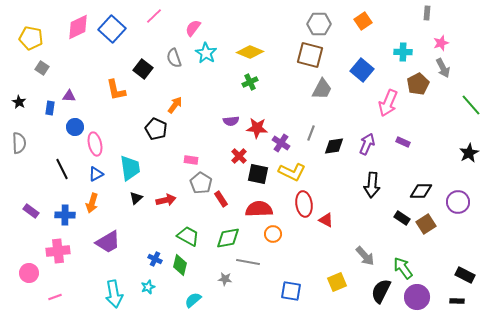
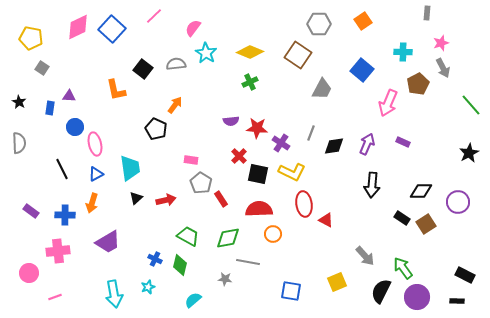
brown square at (310, 55): moved 12 px left; rotated 20 degrees clockwise
gray semicircle at (174, 58): moved 2 px right, 6 px down; rotated 102 degrees clockwise
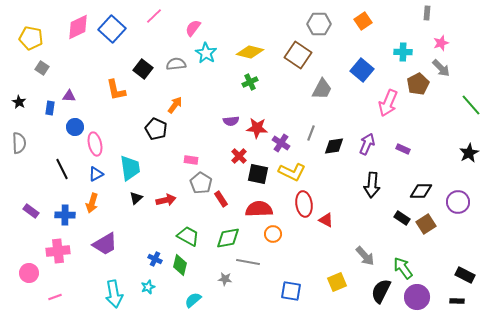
yellow diamond at (250, 52): rotated 8 degrees counterclockwise
gray arrow at (443, 68): moved 2 px left; rotated 18 degrees counterclockwise
purple rectangle at (403, 142): moved 7 px down
purple trapezoid at (108, 242): moved 3 px left, 2 px down
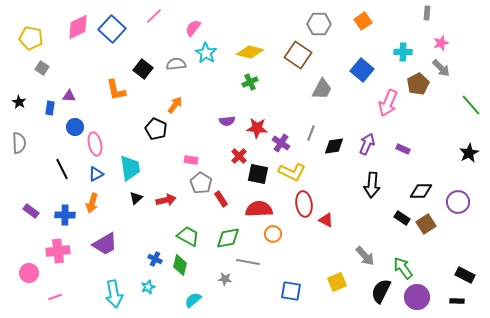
purple semicircle at (231, 121): moved 4 px left
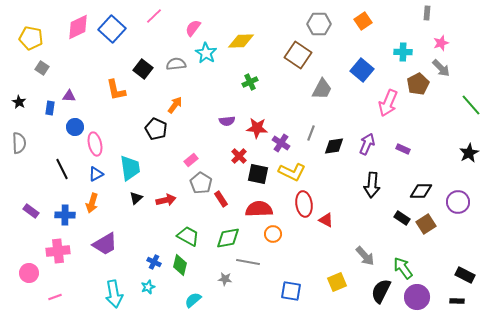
yellow diamond at (250, 52): moved 9 px left, 11 px up; rotated 16 degrees counterclockwise
pink rectangle at (191, 160): rotated 48 degrees counterclockwise
blue cross at (155, 259): moved 1 px left, 3 px down
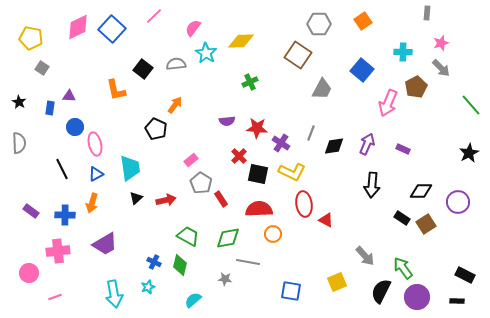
brown pentagon at (418, 84): moved 2 px left, 3 px down
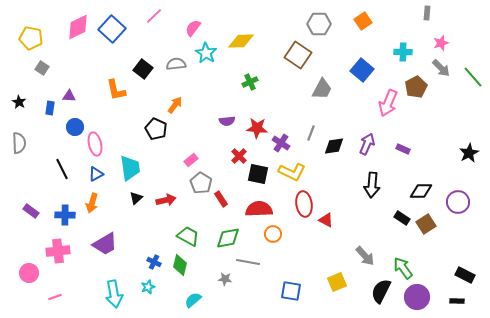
green line at (471, 105): moved 2 px right, 28 px up
